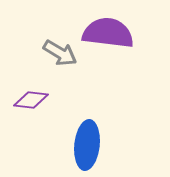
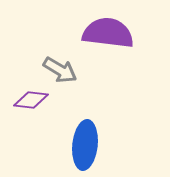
gray arrow: moved 17 px down
blue ellipse: moved 2 px left
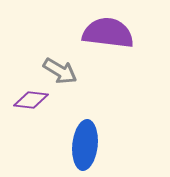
gray arrow: moved 1 px down
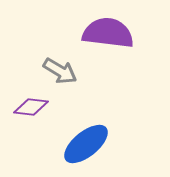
purple diamond: moved 7 px down
blue ellipse: moved 1 px right, 1 px up; rotated 45 degrees clockwise
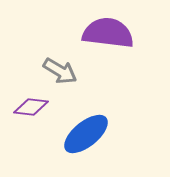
blue ellipse: moved 10 px up
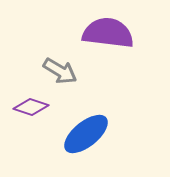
purple diamond: rotated 12 degrees clockwise
